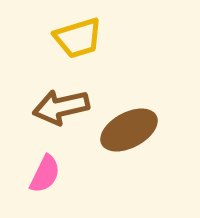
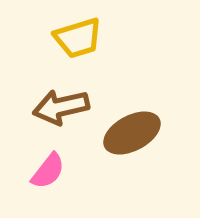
brown ellipse: moved 3 px right, 3 px down
pink semicircle: moved 3 px right, 3 px up; rotated 12 degrees clockwise
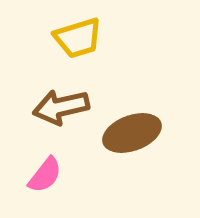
brown ellipse: rotated 8 degrees clockwise
pink semicircle: moved 3 px left, 4 px down
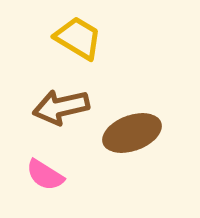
yellow trapezoid: rotated 132 degrees counterclockwise
pink semicircle: rotated 84 degrees clockwise
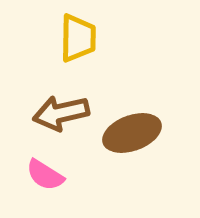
yellow trapezoid: rotated 60 degrees clockwise
brown arrow: moved 6 px down
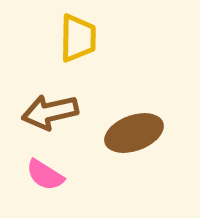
brown arrow: moved 11 px left, 1 px up
brown ellipse: moved 2 px right
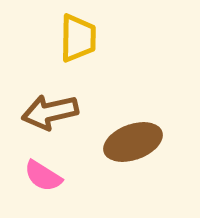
brown ellipse: moved 1 px left, 9 px down
pink semicircle: moved 2 px left, 1 px down
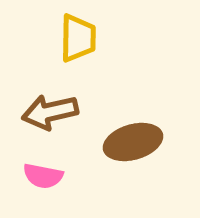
brown ellipse: rotated 4 degrees clockwise
pink semicircle: rotated 21 degrees counterclockwise
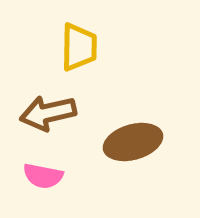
yellow trapezoid: moved 1 px right, 9 px down
brown arrow: moved 2 px left, 1 px down
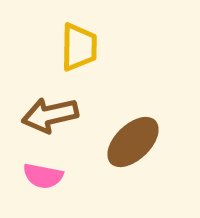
brown arrow: moved 2 px right, 2 px down
brown ellipse: rotated 28 degrees counterclockwise
